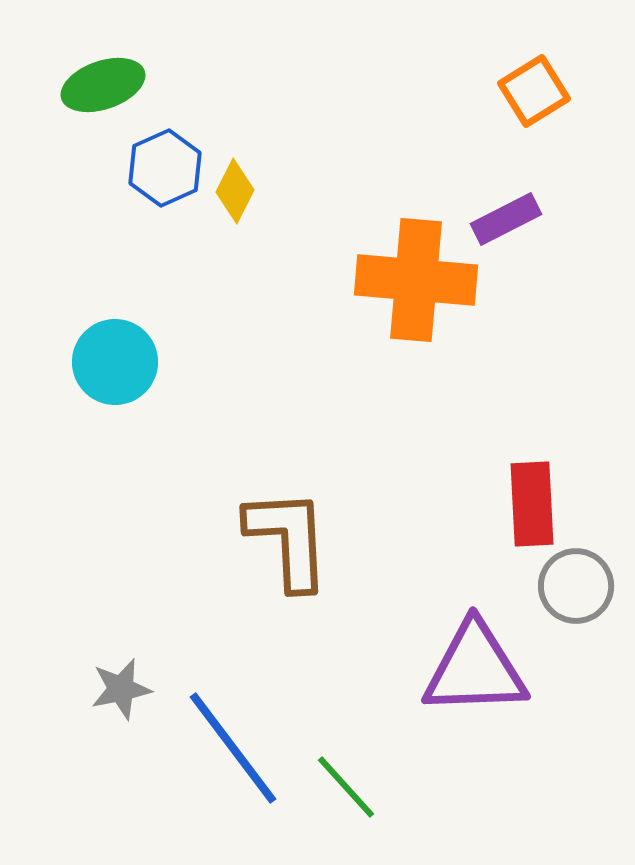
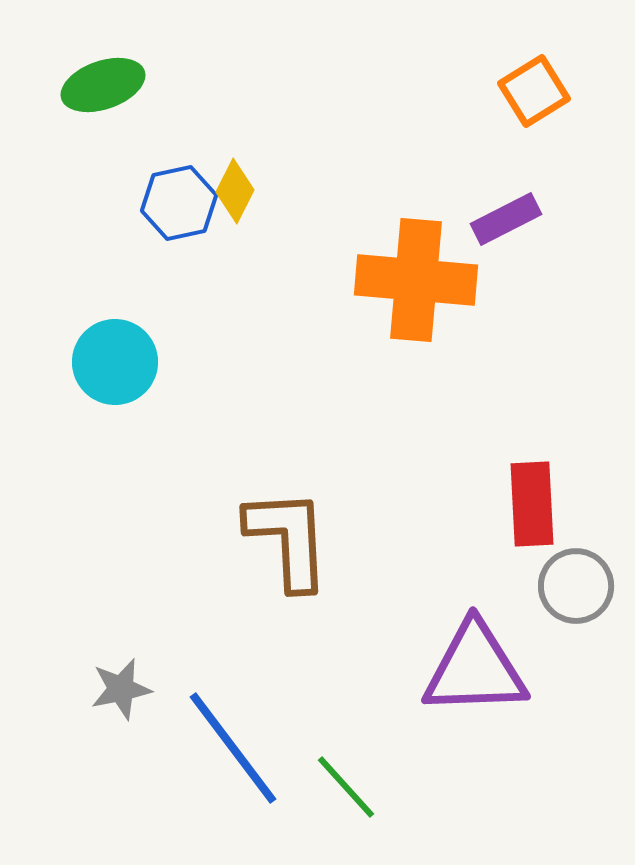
blue hexagon: moved 14 px right, 35 px down; rotated 12 degrees clockwise
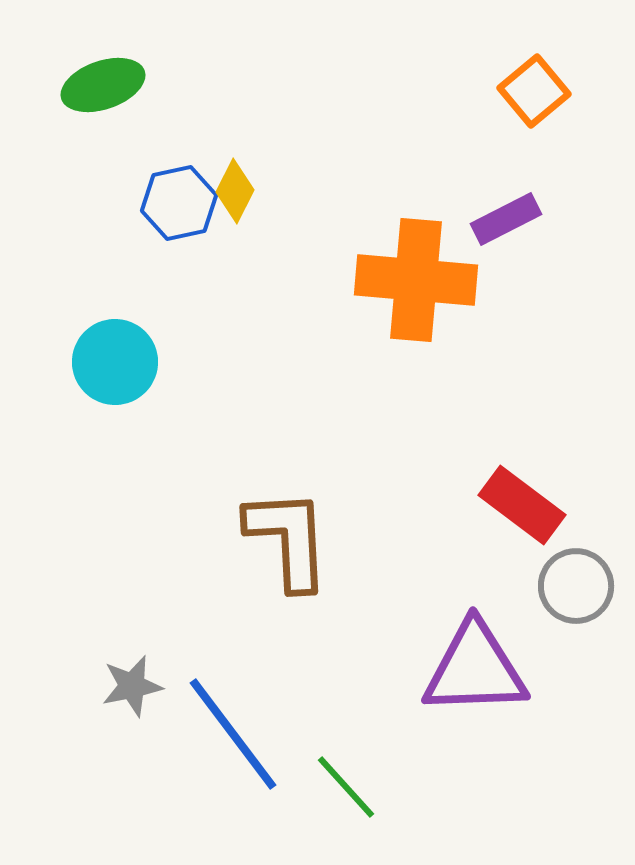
orange square: rotated 8 degrees counterclockwise
red rectangle: moved 10 px left, 1 px down; rotated 50 degrees counterclockwise
gray star: moved 11 px right, 3 px up
blue line: moved 14 px up
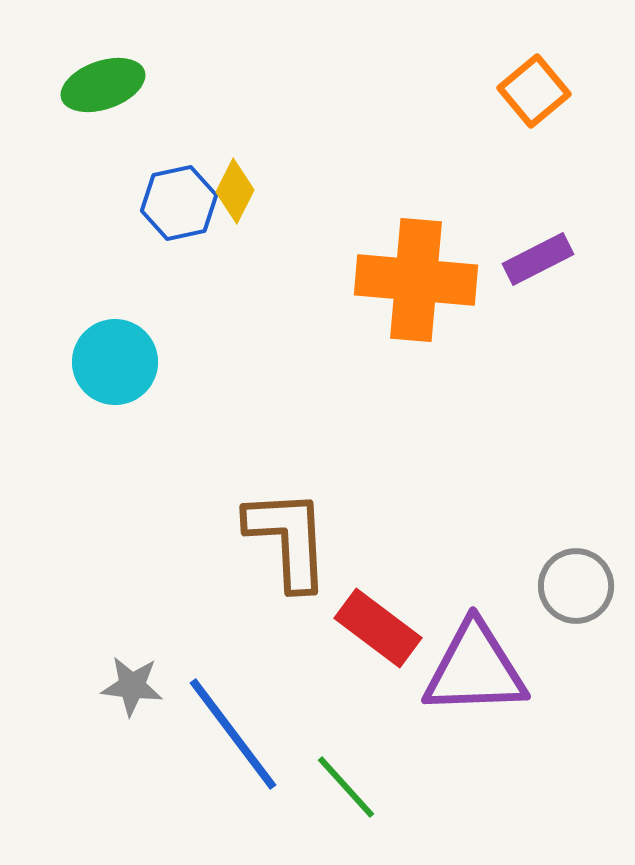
purple rectangle: moved 32 px right, 40 px down
red rectangle: moved 144 px left, 123 px down
gray star: rotated 18 degrees clockwise
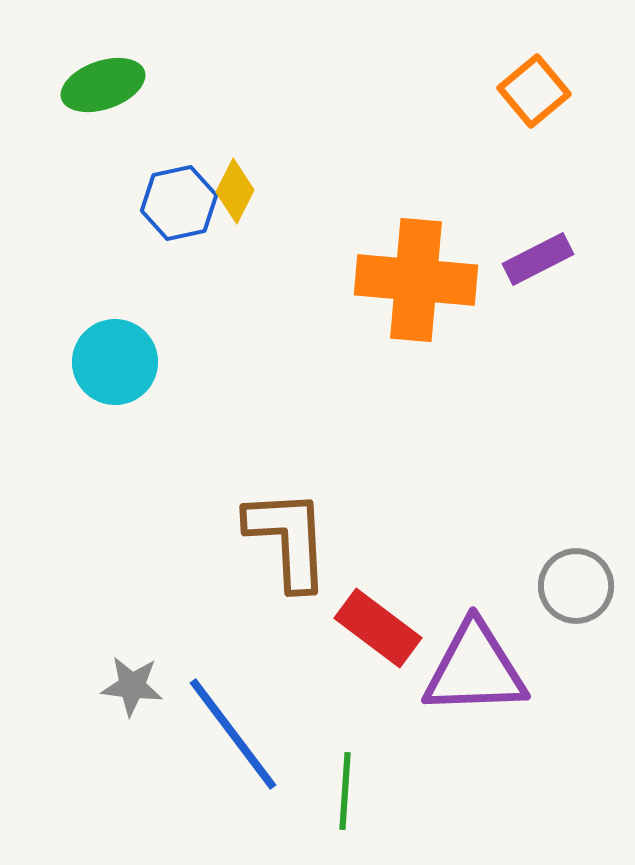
green line: moved 1 px left, 4 px down; rotated 46 degrees clockwise
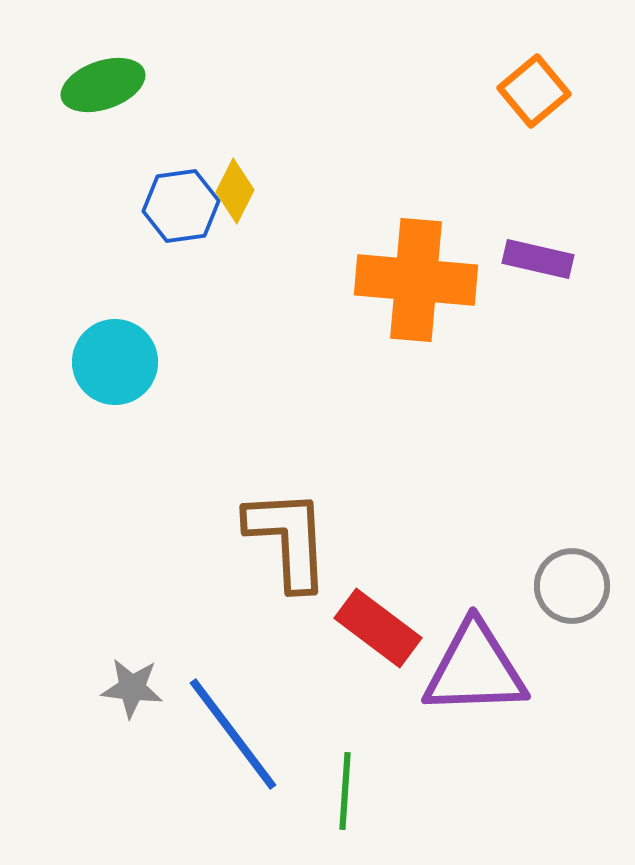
blue hexagon: moved 2 px right, 3 px down; rotated 4 degrees clockwise
purple rectangle: rotated 40 degrees clockwise
gray circle: moved 4 px left
gray star: moved 2 px down
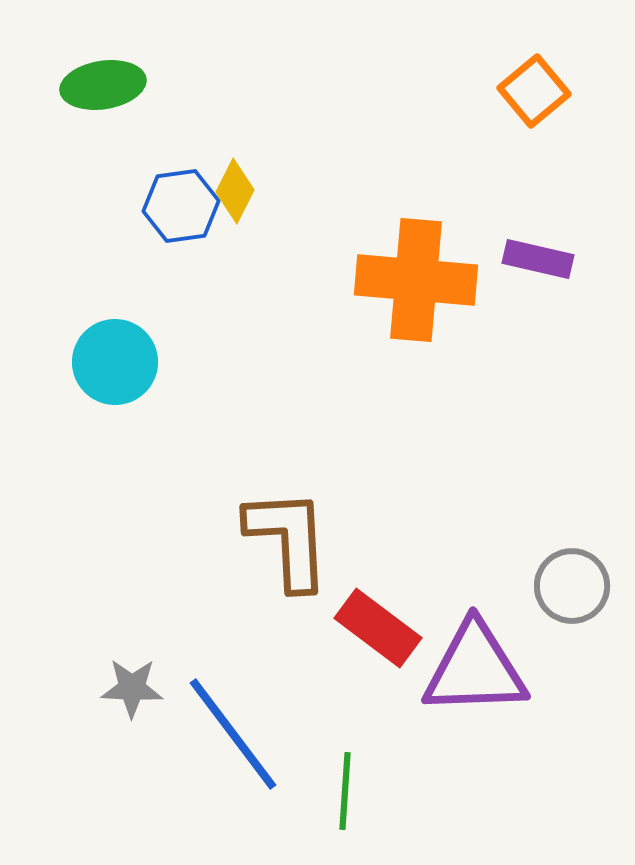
green ellipse: rotated 10 degrees clockwise
gray star: rotated 4 degrees counterclockwise
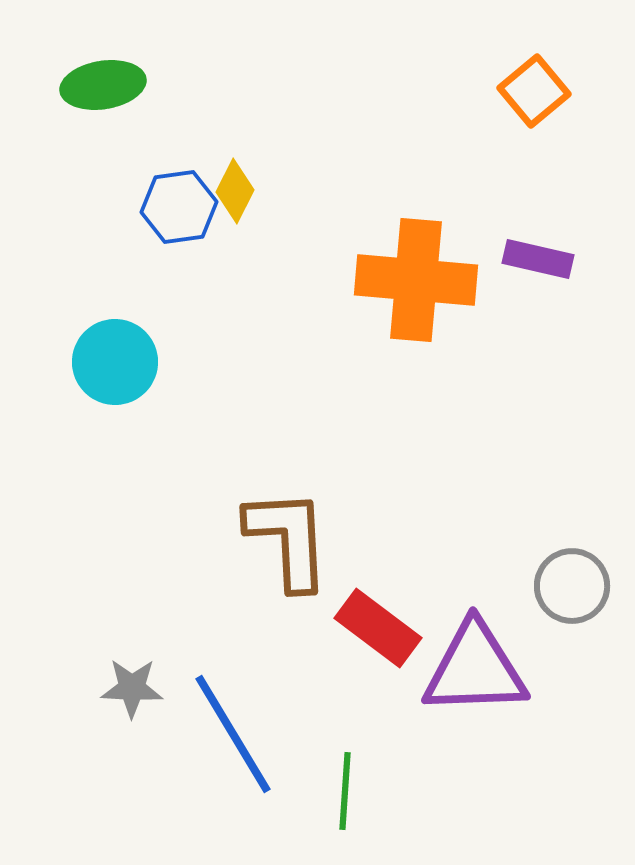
blue hexagon: moved 2 px left, 1 px down
blue line: rotated 6 degrees clockwise
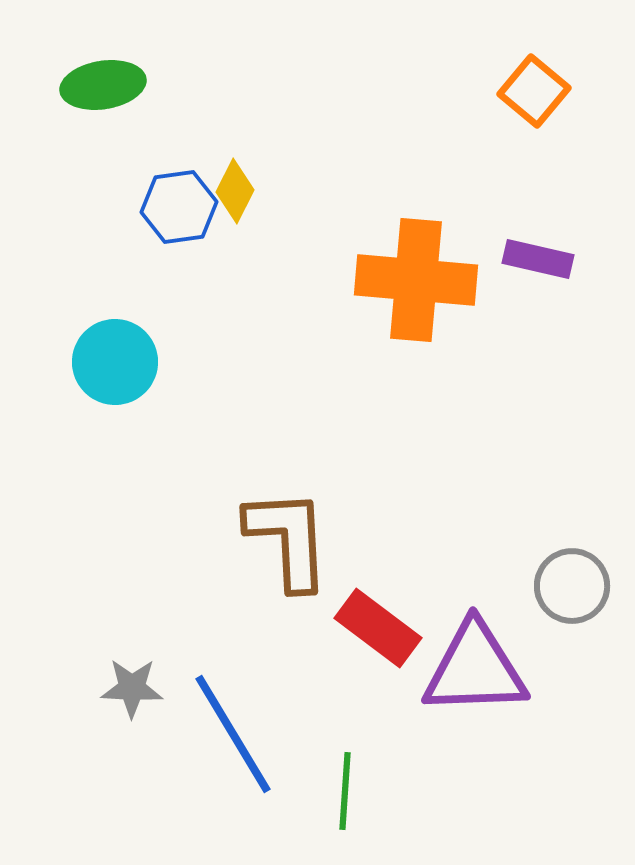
orange square: rotated 10 degrees counterclockwise
